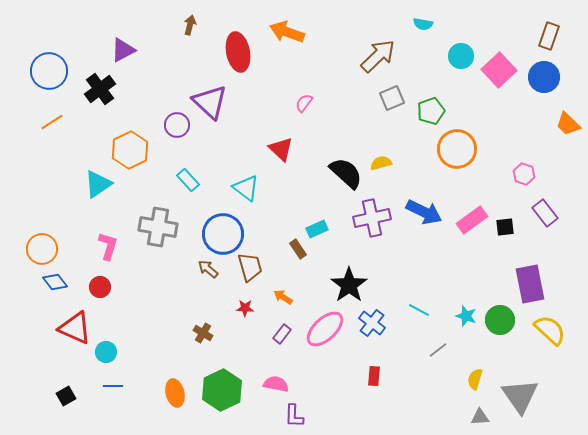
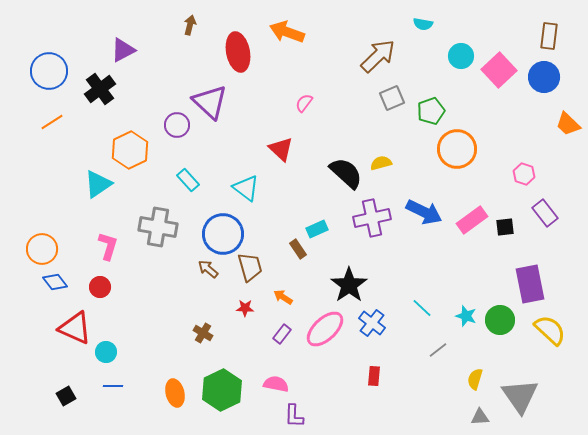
brown rectangle at (549, 36): rotated 12 degrees counterclockwise
cyan line at (419, 310): moved 3 px right, 2 px up; rotated 15 degrees clockwise
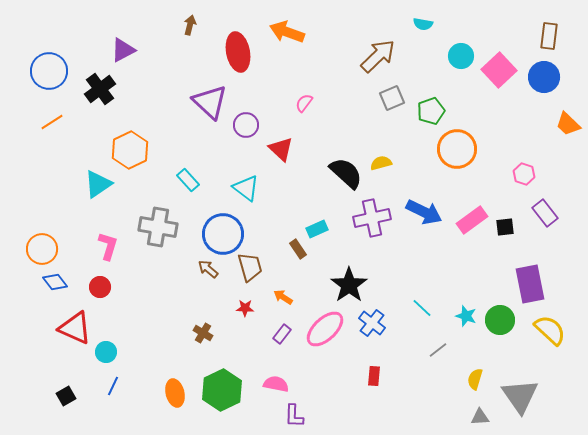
purple circle at (177, 125): moved 69 px right
blue line at (113, 386): rotated 66 degrees counterclockwise
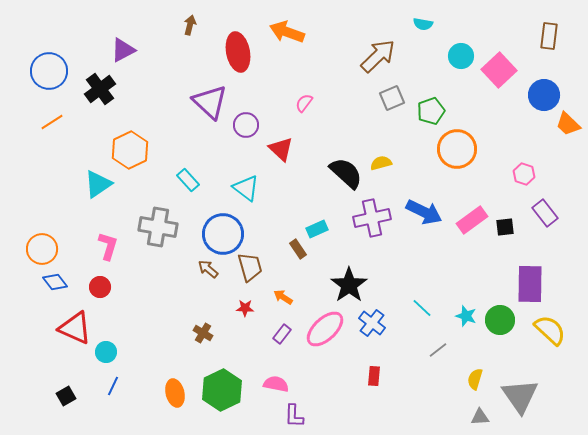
blue circle at (544, 77): moved 18 px down
purple rectangle at (530, 284): rotated 12 degrees clockwise
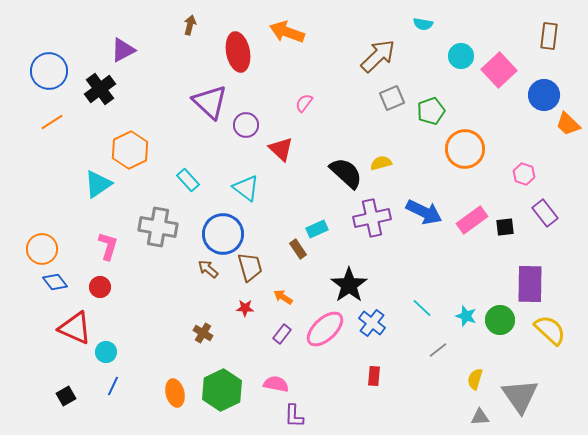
orange circle at (457, 149): moved 8 px right
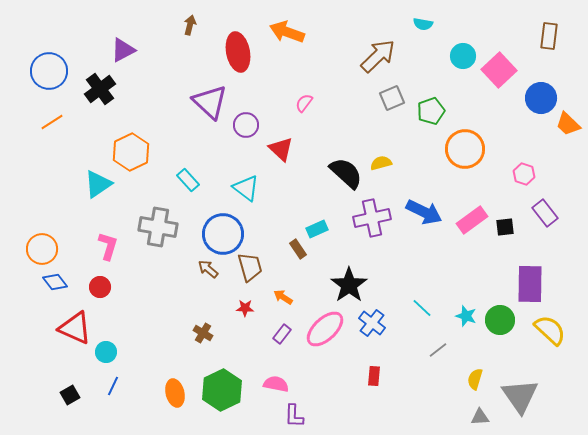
cyan circle at (461, 56): moved 2 px right
blue circle at (544, 95): moved 3 px left, 3 px down
orange hexagon at (130, 150): moved 1 px right, 2 px down
black square at (66, 396): moved 4 px right, 1 px up
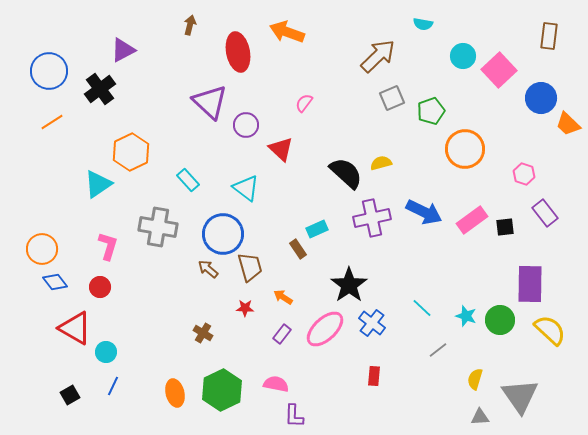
red triangle at (75, 328): rotated 6 degrees clockwise
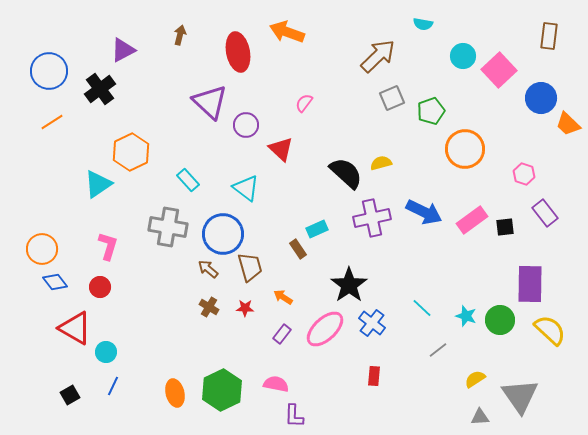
brown arrow at (190, 25): moved 10 px left, 10 px down
gray cross at (158, 227): moved 10 px right
brown cross at (203, 333): moved 6 px right, 26 px up
yellow semicircle at (475, 379): rotated 40 degrees clockwise
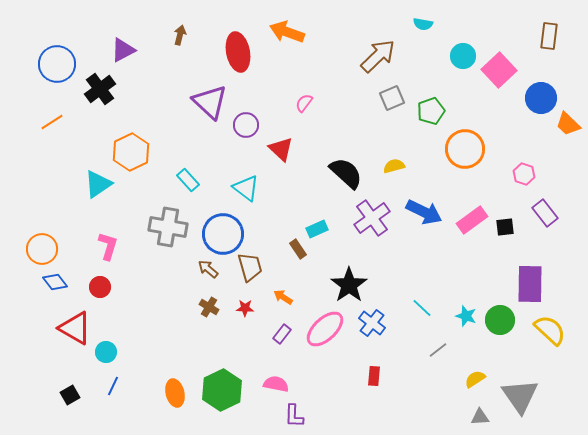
blue circle at (49, 71): moved 8 px right, 7 px up
yellow semicircle at (381, 163): moved 13 px right, 3 px down
purple cross at (372, 218): rotated 24 degrees counterclockwise
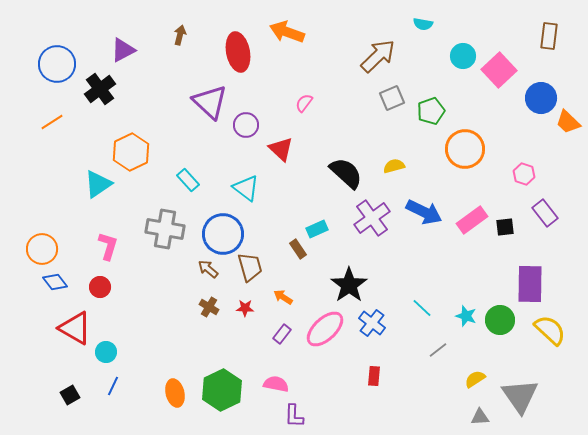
orange trapezoid at (568, 124): moved 2 px up
gray cross at (168, 227): moved 3 px left, 2 px down
